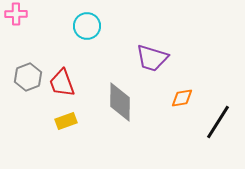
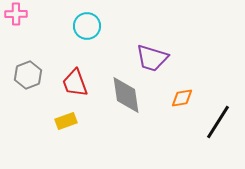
gray hexagon: moved 2 px up
red trapezoid: moved 13 px right
gray diamond: moved 6 px right, 7 px up; rotated 9 degrees counterclockwise
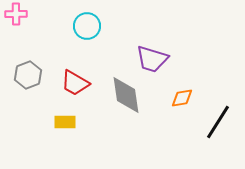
purple trapezoid: moved 1 px down
red trapezoid: rotated 40 degrees counterclockwise
yellow rectangle: moved 1 px left, 1 px down; rotated 20 degrees clockwise
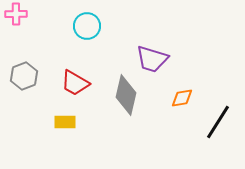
gray hexagon: moved 4 px left, 1 px down
gray diamond: rotated 21 degrees clockwise
